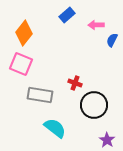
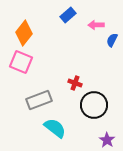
blue rectangle: moved 1 px right
pink square: moved 2 px up
gray rectangle: moved 1 px left, 5 px down; rotated 30 degrees counterclockwise
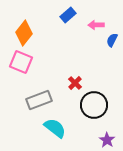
red cross: rotated 24 degrees clockwise
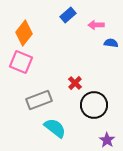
blue semicircle: moved 1 px left, 3 px down; rotated 72 degrees clockwise
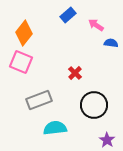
pink arrow: rotated 35 degrees clockwise
red cross: moved 10 px up
cyan semicircle: rotated 45 degrees counterclockwise
